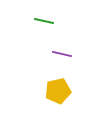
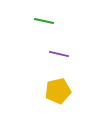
purple line: moved 3 px left
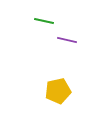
purple line: moved 8 px right, 14 px up
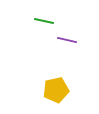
yellow pentagon: moved 2 px left, 1 px up
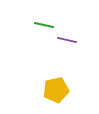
green line: moved 4 px down
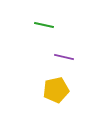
purple line: moved 3 px left, 17 px down
